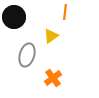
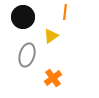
black circle: moved 9 px right
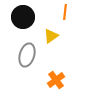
orange cross: moved 3 px right, 2 px down
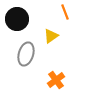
orange line: rotated 28 degrees counterclockwise
black circle: moved 6 px left, 2 px down
gray ellipse: moved 1 px left, 1 px up
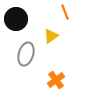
black circle: moved 1 px left
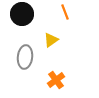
black circle: moved 6 px right, 5 px up
yellow triangle: moved 4 px down
gray ellipse: moved 1 px left, 3 px down; rotated 10 degrees counterclockwise
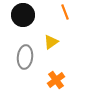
black circle: moved 1 px right, 1 px down
yellow triangle: moved 2 px down
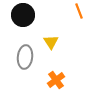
orange line: moved 14 px right, 1 px up
yellow triangle: rotated 28 degrees counterclockwise
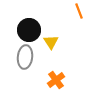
black circle: moved 6 px right, 15 px down
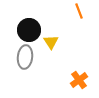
orange cross: moved 23 px right
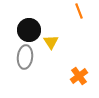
orange cross: moved 4 px up
